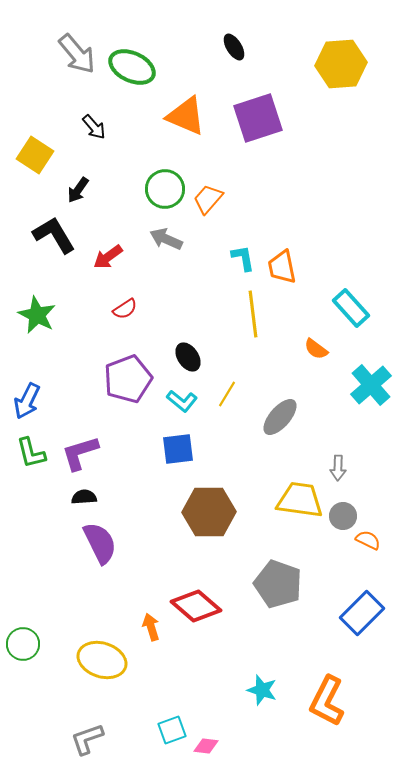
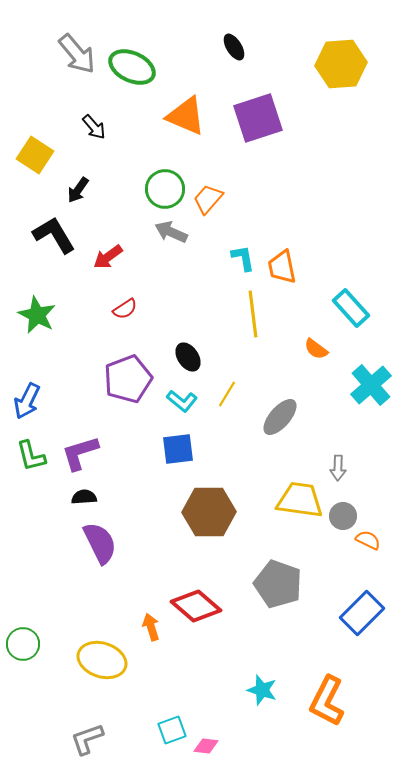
gray arrow at (166, 239): moved 5 px right, 7 px up
green L-shape at (31, 453): moved 3 px down
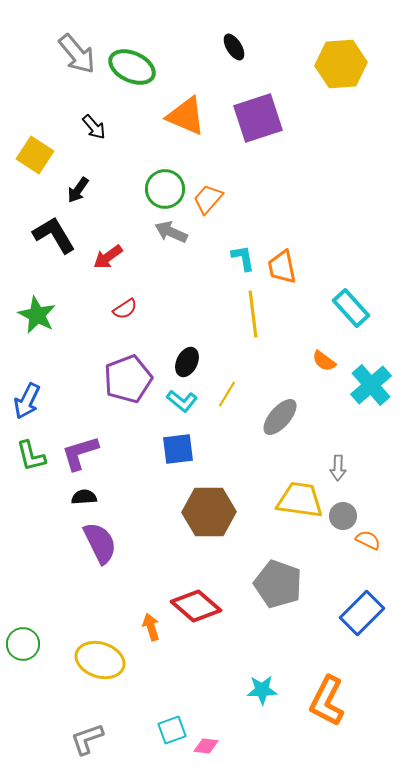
orange semicircle at (316, 349): moved 8 px right, 12 px down
black ellipse at (188, 357): moved 1 px left, 5 px down; rotated 60 degrees clockwise
yellow ellipse at (102, 660): moved 2 px left
cyan star at (262, 690): rotated 20 degrees counterclockwise
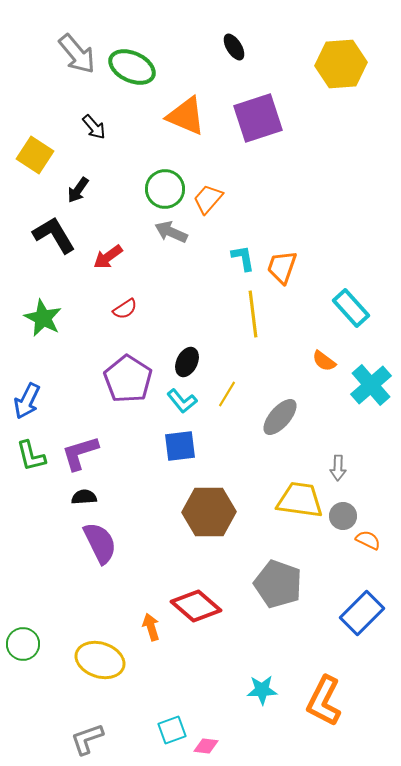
orange trapezoid at (282, 267): rotated 30 degrees clockwise
green star at (37, 315): moved 6 px right, 3 px down
purple pentagon at (128, 379): rotated 18 degrees counterclockwise
cyan L-shape at (182, 401): rotated 12 degrees clockwise
blue square at (178, 449): moved 2 px right, 3 px up
orange L-shape at (327, 701): moved 3 px left
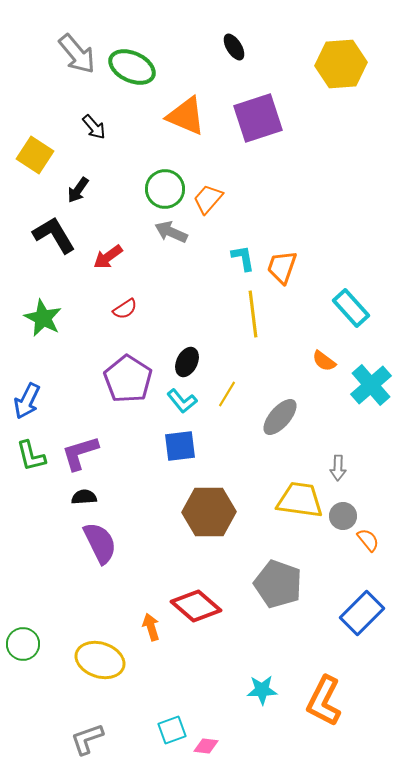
orange semicircle at (368, 540): rotated 25 degrees clockwise
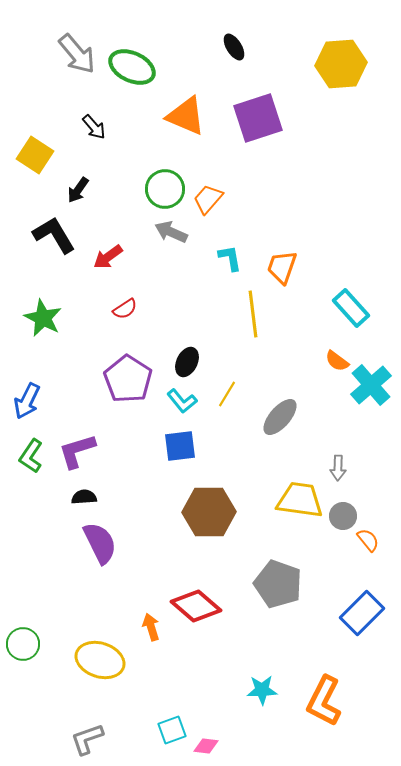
cyan L-shape at (243, 258): moved 13 px left
orange semicircle at (324, 361): moved 13 px right
purple L-shape at (80, 453): moved 3 px left, 2 px up
green L-shape at (31, 456): rotated 48 degrees clockwise
